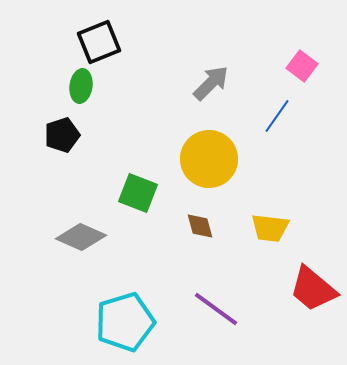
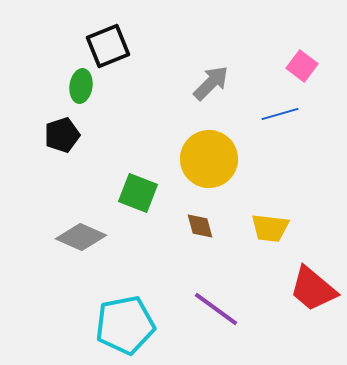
black square: moved 9 px right, 4 px down
blue line: moved 3 px right, 2 px up; rotated 39 degrees clockwise
cyan pentagon: moved 3 px down; rotated 6 degrees clockwise
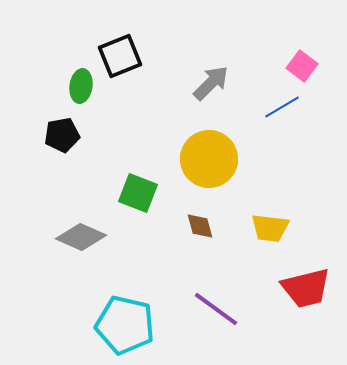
black square: moved 12 px right, 10 px down
blue line: moved 2 px right, 7 px up; rotated 15 degrees counterclockwise
black pentagon: rotated 8 degrees clockwise
red trapezoid: moved 7 px left, 1 px up; rotated 54 degrees counterclockwise
cyan pentagon: rotated 24 degrees clockwise
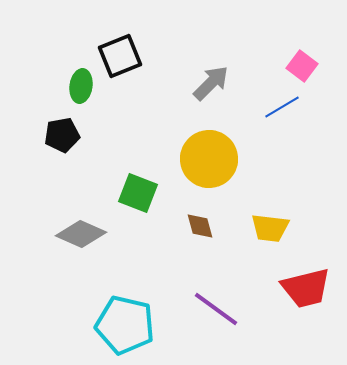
gray diamond: moved 3 px up
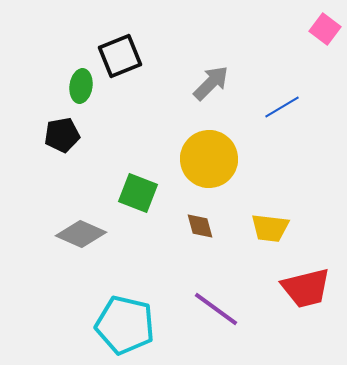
pink square: moved 23 px right, 37 px up
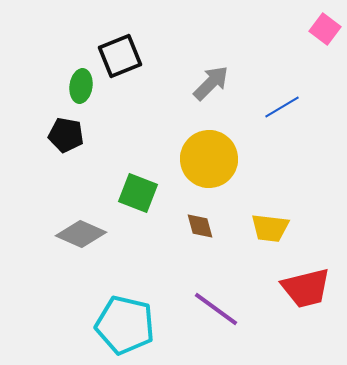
black pentagon: moved 4 px right; rotated 20 degrees clockwise
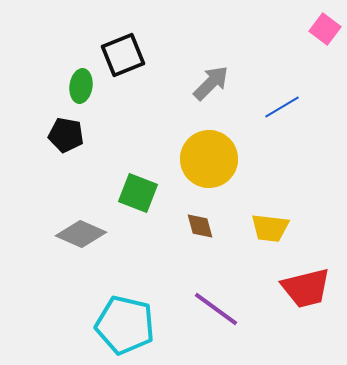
black square: moved 3 px right, 1 px up
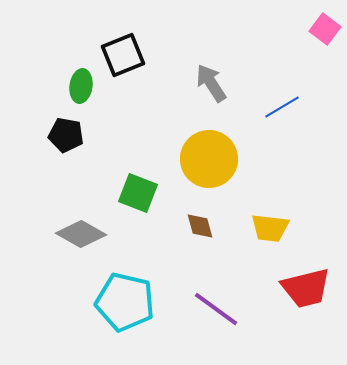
gray arrow: rotated 78 degrees counterclockwise
gray diamond: rotated 6 degrees clockwise
cyan pentagon: moved 23 px up
